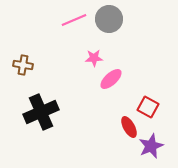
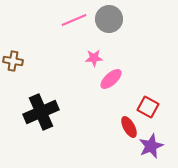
brown cross: moved 10 px left, 4 px up
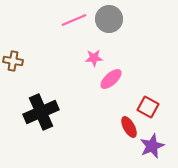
purple star: moved 1 px right
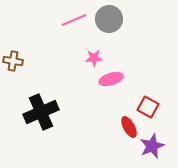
pink ellipse: rotated 25 degrees clockwise
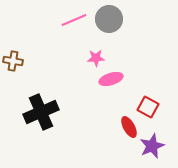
pink star: moved 2 px right
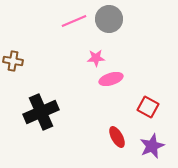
pink line: moved 1 px down
red ellipse: moved 12 px left, 10 px down
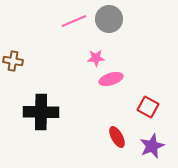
black cross: rotated 24 degrees clockwise
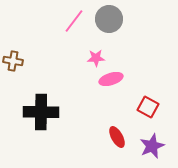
pink line: rotated 30 degrees counterclockwise
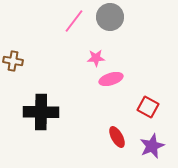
gray circle: moved 1 px right, 2 px up
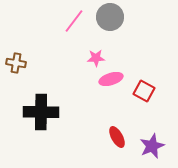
brown cross: moved 3 px right, 2 px down
red square: moved 4 px left, 16 px up
